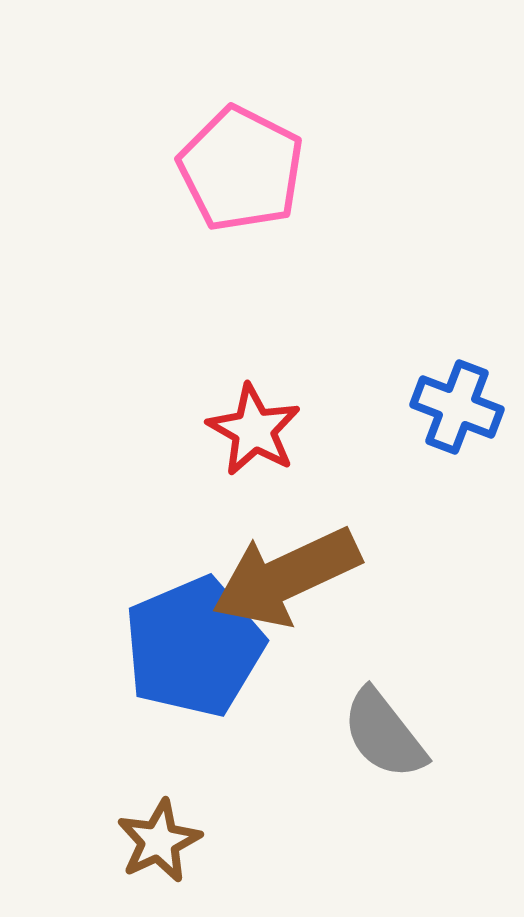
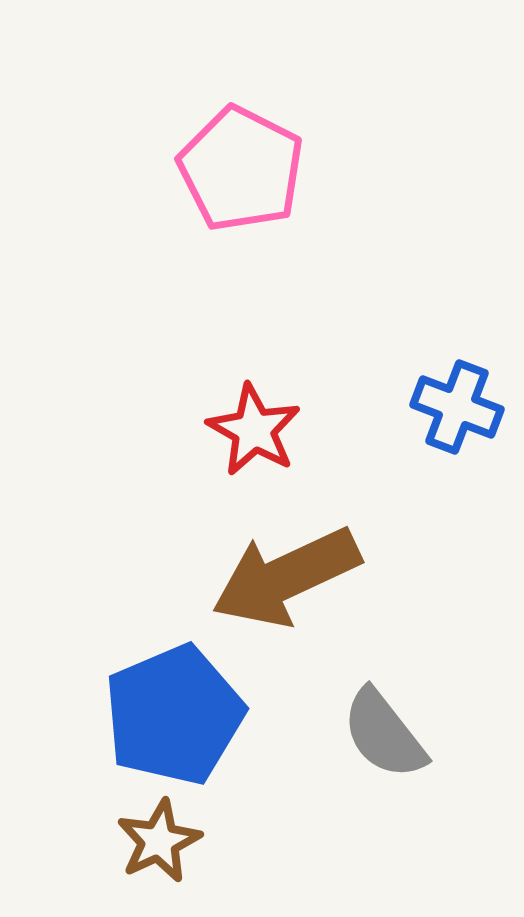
blue pentagon: moved 20 px left, 68 px down
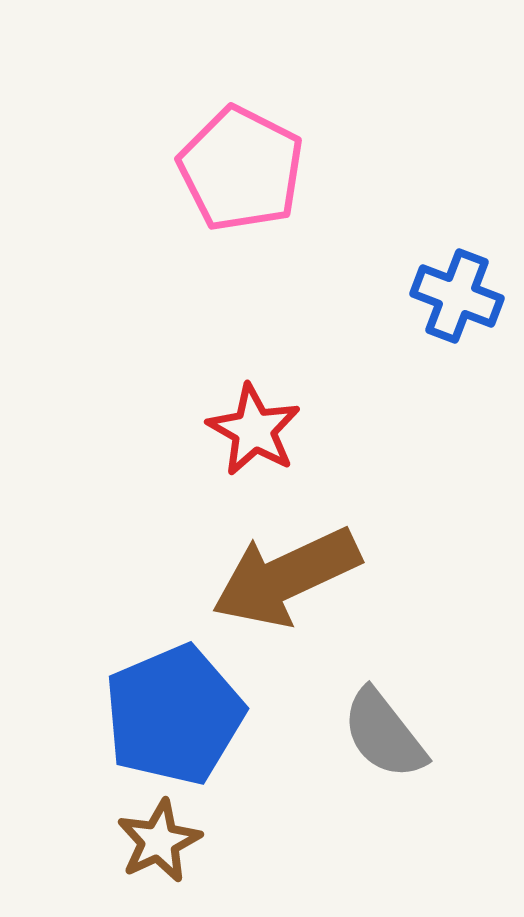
blue cross: moved 111 px up
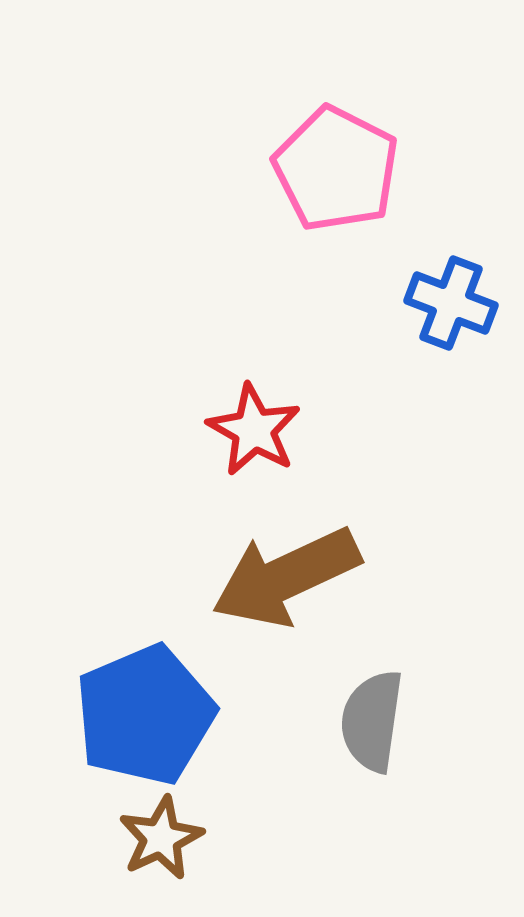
pink pentagon: moved 95 px right
blue cross: moved 6 px left, 7 px down
blue pentagon: moved 29 px left
gray semicircle: moved 12 px left, 13 px up; rotated 46 degrees clockwise
brown star: moved 2 px right, 3 px up
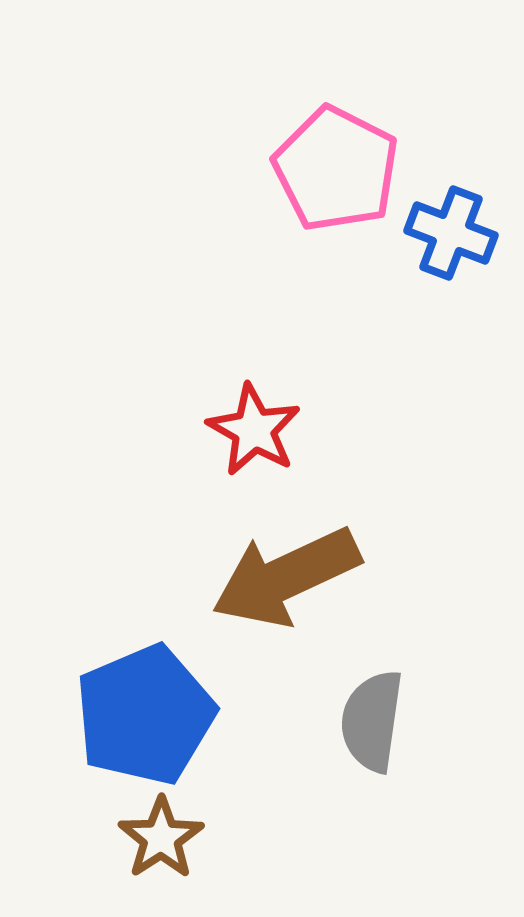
blue cross: moved 70 px up
brown star: rotated 8 degrees counterclockwise
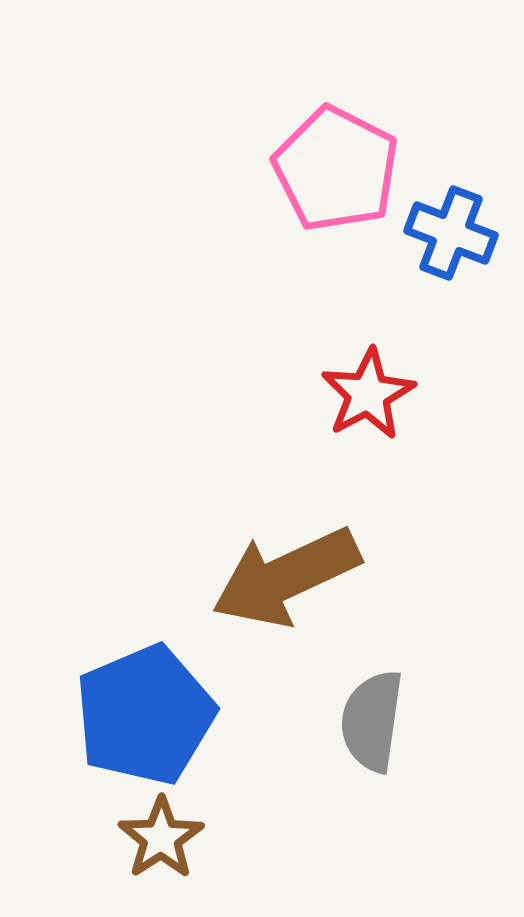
red star: moved 114 px right, 36 px up; rotated 14 degrees clockwise
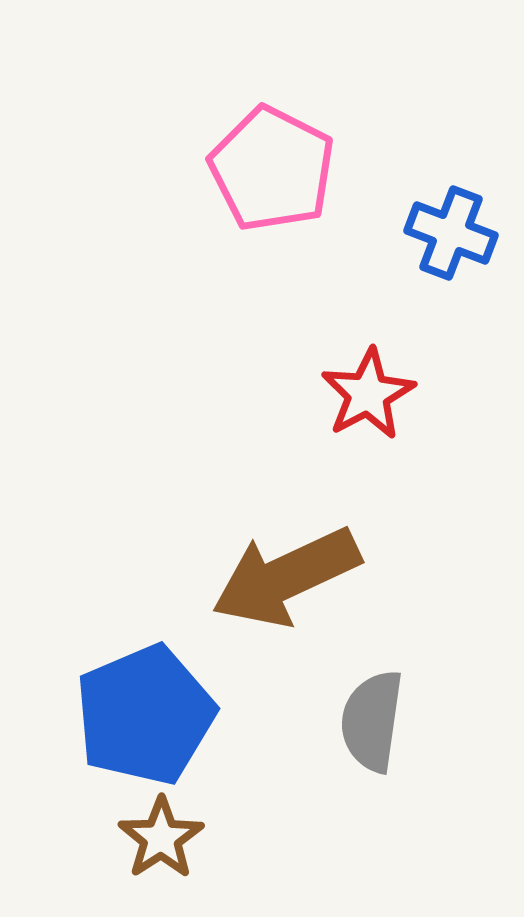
pink pentagon: moved 64 px left
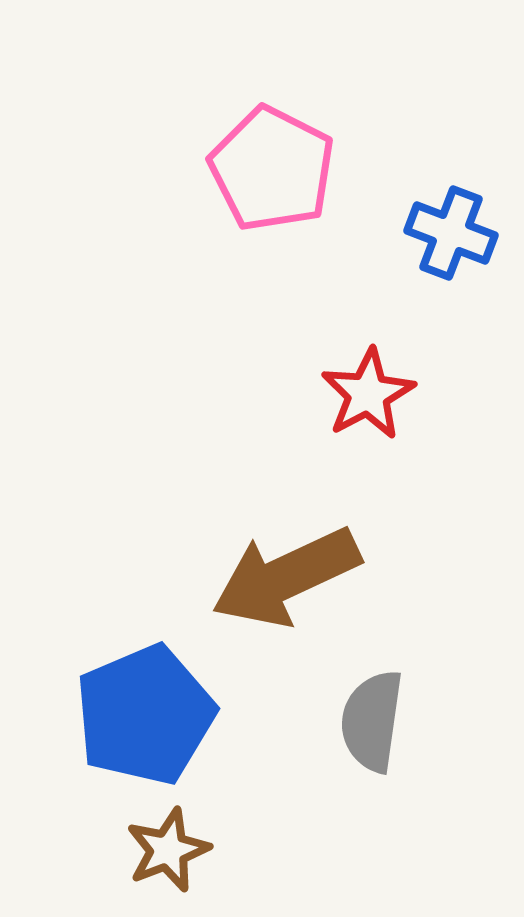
brown star: moved 7 px right, 12 px down; rotated 12 degrees clockwise
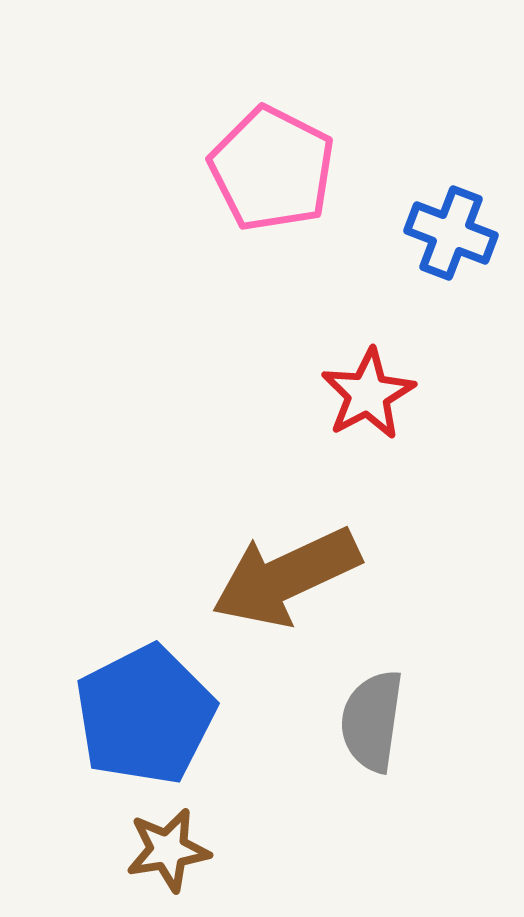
blue pentagon: rotated 4 degrees counterclockwise
brown star: rotated 12 degrees clockwise
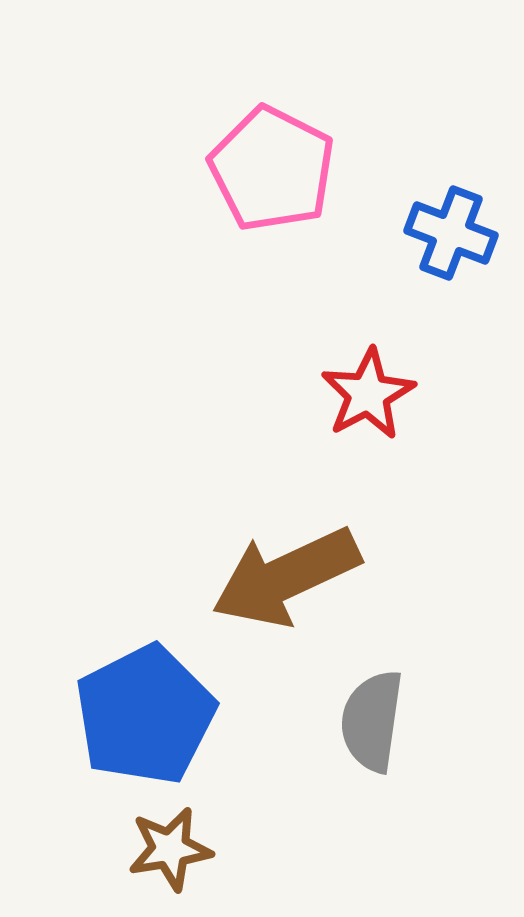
brown star: moved 2 px right, 1 px up
